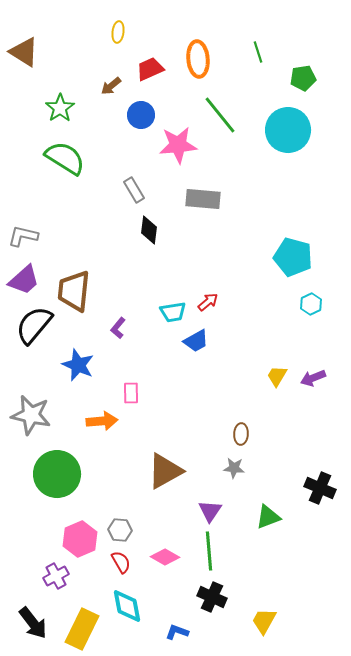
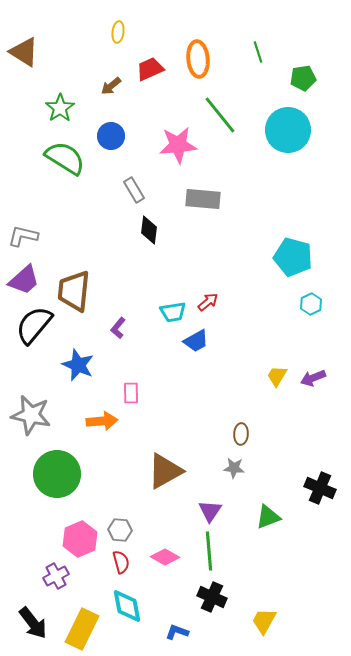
blue circle at (141, 115): moved 30 px left, 21 px down
red semicircle at (121, 562): rotated 15 degrees clockwise
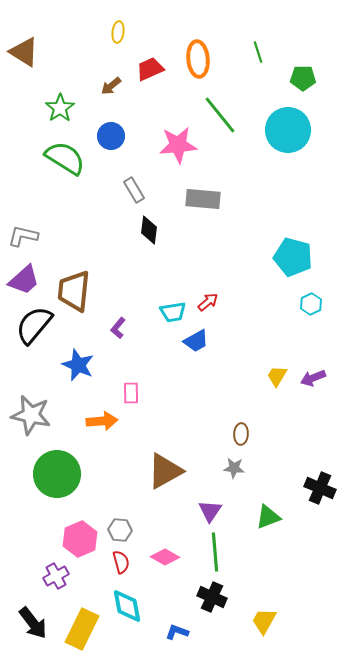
green pentagon at (303, 78): rotated 10 degrees clockwise
green line at (209, 551): moved 6 px right, 1 px down
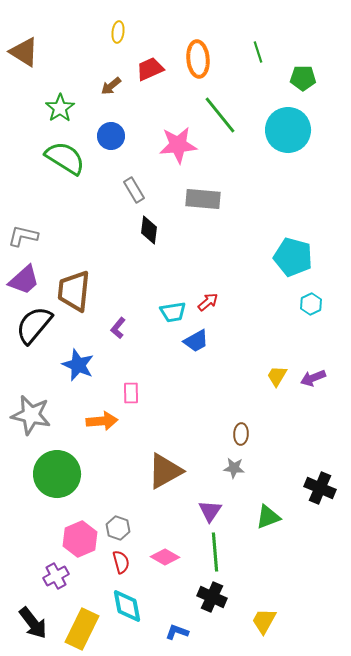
gray hexagon at (120, 530): moved 2 px left, 2 px up; rotated 15 degrees clockwise
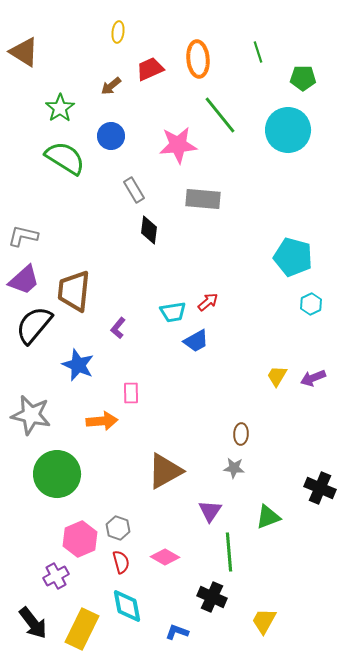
green line at (215, 552): moved 14 px right
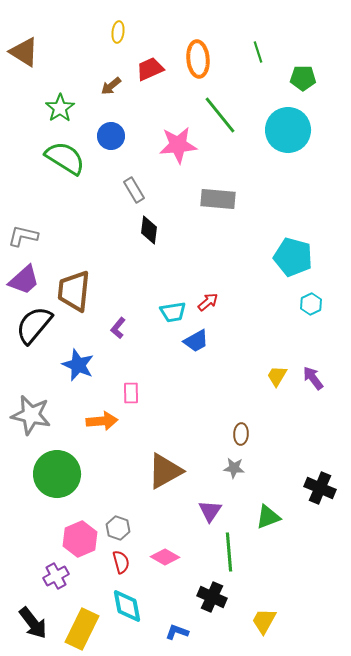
gray rectangle at (203, 199): moved 15 px right
purple arrow at (313, 378): rotated 75 degrees clockwise
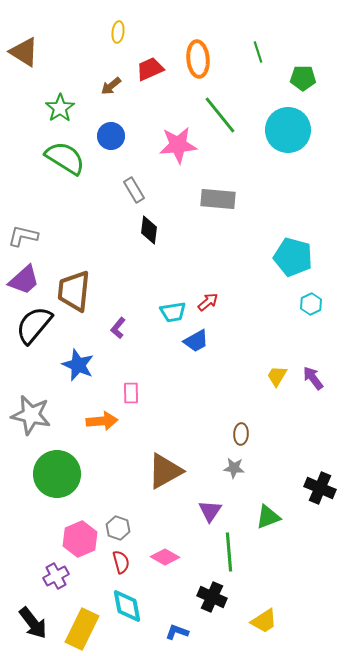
yellow trapezoid at (264, 621): rotated 152 degrees counterclockwise
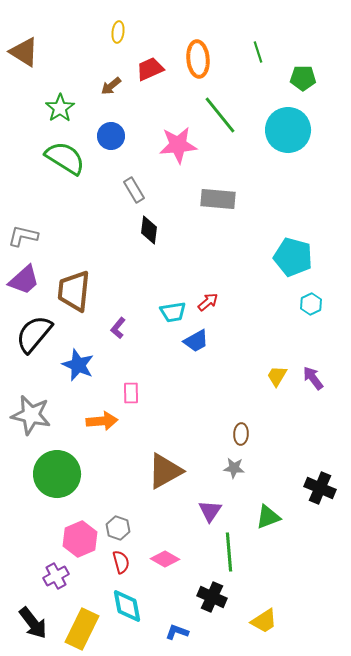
black semicircle at (34, 325): moved 9 px down
pink diamond at (165, 557): moved 2 px down
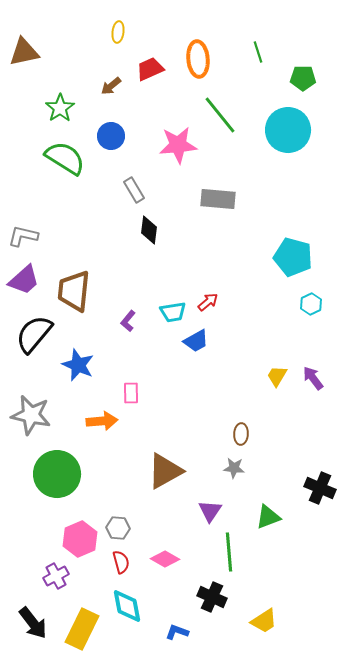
brown triangle at (24, 52): rotated 44 degrees counterclockwise
purple L-shape at (118, 328): moved 10 px right, 7 px up
gray hexagon at (118, 528): rotated 15 degrees counterclockwise
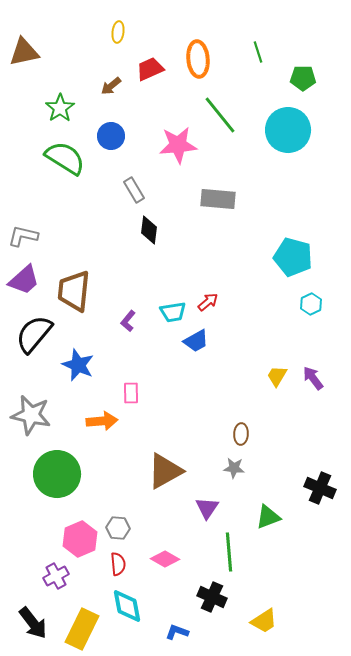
purple triangle at (210, 511): moved 3 px left, 3 px up
red semicircle at (121, 562): moved 3 px left, 2 px down; rotated 10 degrees clockwise
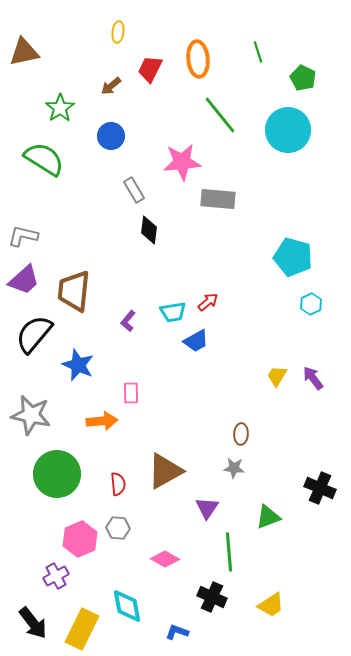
red trapezoid at (150, 69): rotated 40 degrees counterclockwise
green pentagon at (303, 78): rotated 25 degrees clockwise
pink star at (178, 145): moved 4 px right, 17 px down
green semicircle at (65, 158): moved 21 px left, 1 px down
red semicircle at (118, 564): moved 80 px up
yellow trapezoid at (264, 621): moved 7 px right, 16 px up
